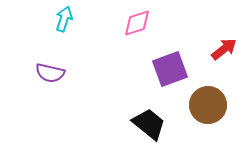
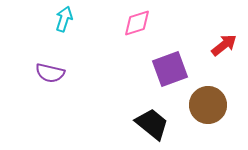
red arrow: moved 4 px up
black trapezoid: moved 3 px right
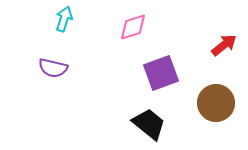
pink diamond: moved 4 px left, 4 px down
purple square: moved 9 px left, 4 px down
purple semicircle: moved 3 px right, 5 px up
brown circle: moved 8 px right, 2 px up
black trapezoid: moved 3 px left
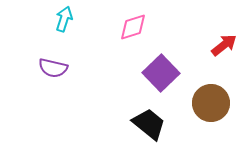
purple square: rotated 24 degrees counterclockwise
brown circle: moved 5 px left
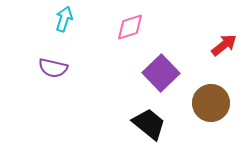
pink diamond: moved 3 px left
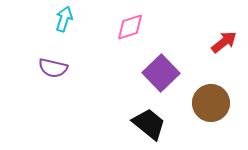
red arrow: moved 3 px up
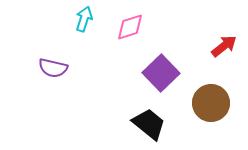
cyan arrow: moved 20 px right
red arrow: moved 4 px down
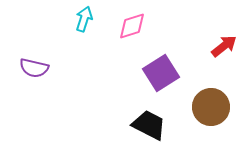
pink diamond: moved 2 px right, 1 px up
purple semicircle: moved 19 px left
purple square: rotated 12 degrees clockwise
brown circle: moved 4 px down
black trapezoid: moved 1 px down; rotated 12 degrees counterclockwise
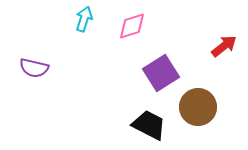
brown circle: moved 13 px left
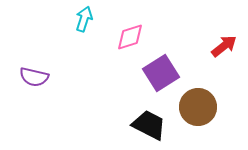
pink diamond: moved 2 px left, 11 px down
purple semicircle: moved 9 px down
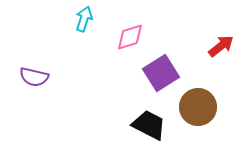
red arrow: moved 3 px left
